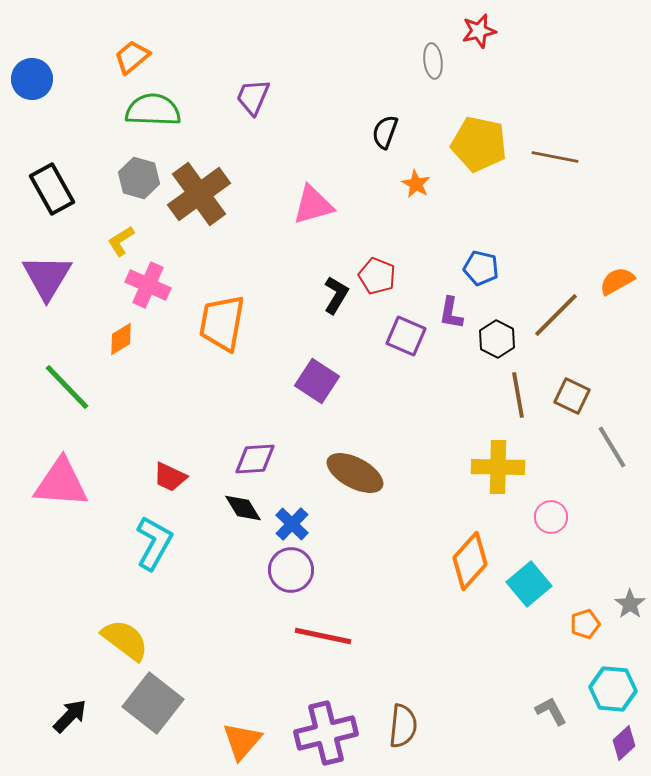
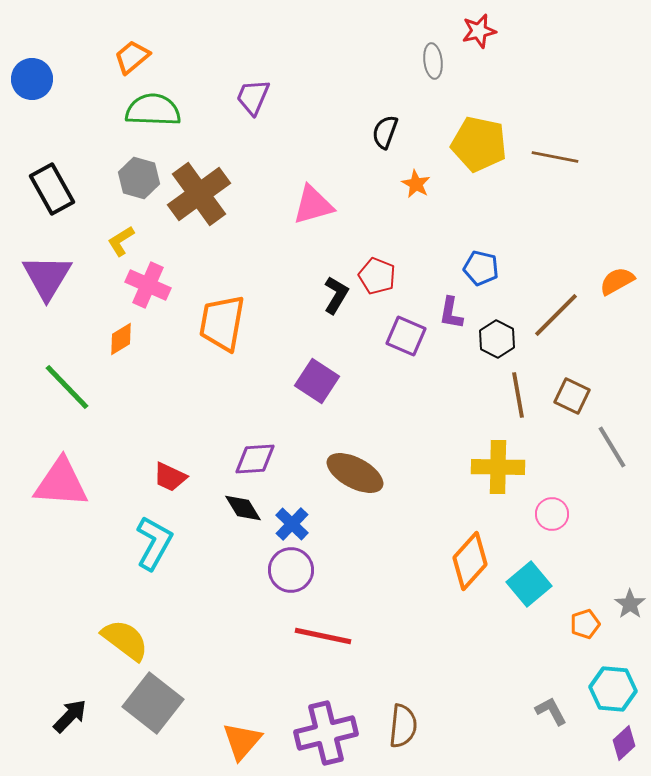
pink circle at (551, 517): moved 1 px right, 3 px up
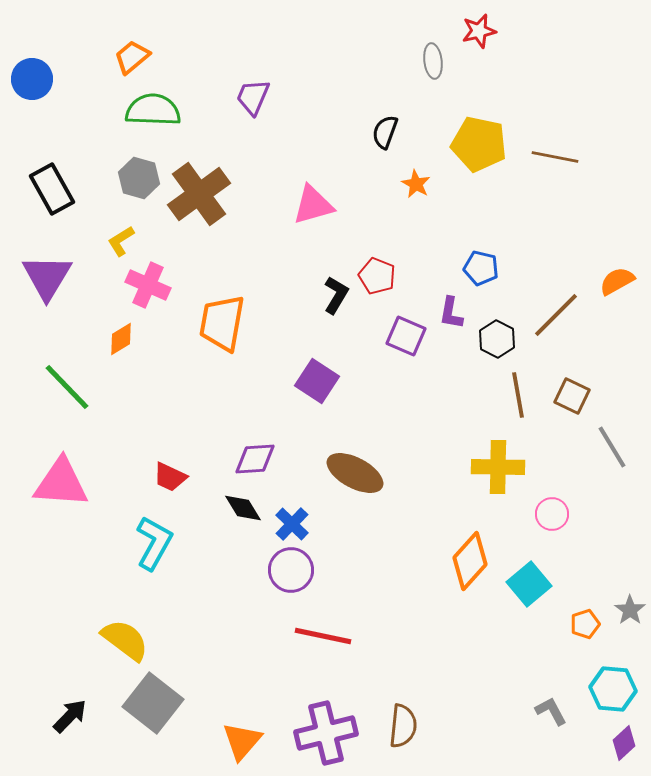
gray star at (630, 604): moved 6 px down
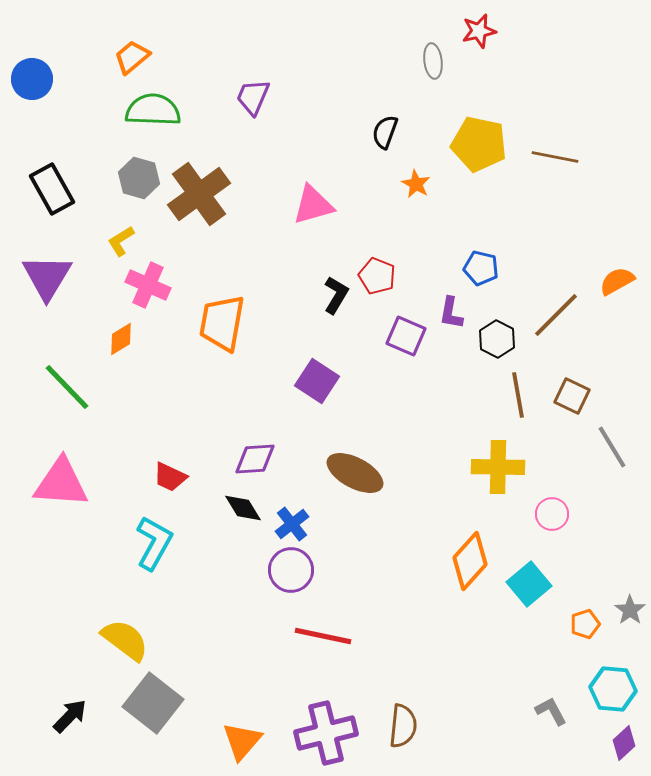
blue cross at (292, 524): rotated 8 degrees clockwise
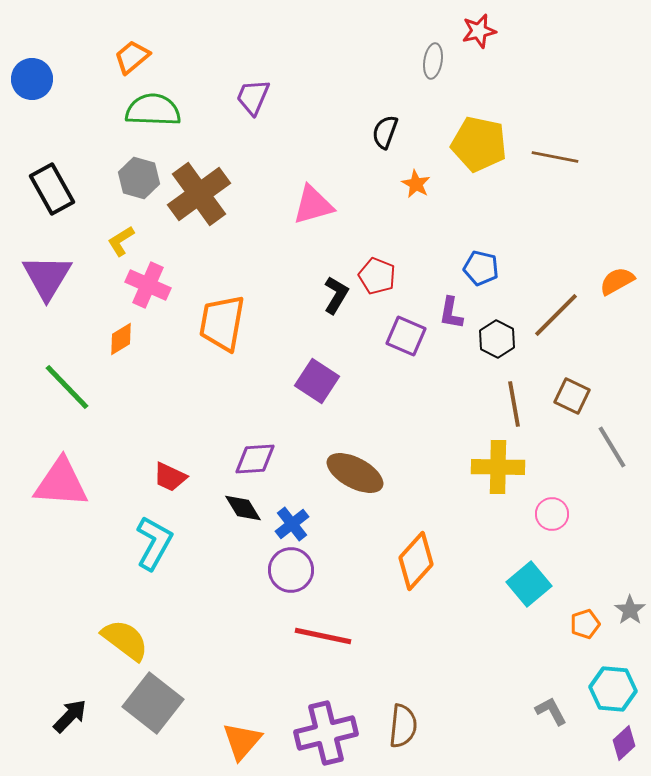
gray ellipse at (433, 61): rotated 16 degrees clockwise
brown line at (518, 395): moved 4 px left, 9 px down
orange diamond at (470, 561): moved 54 px left
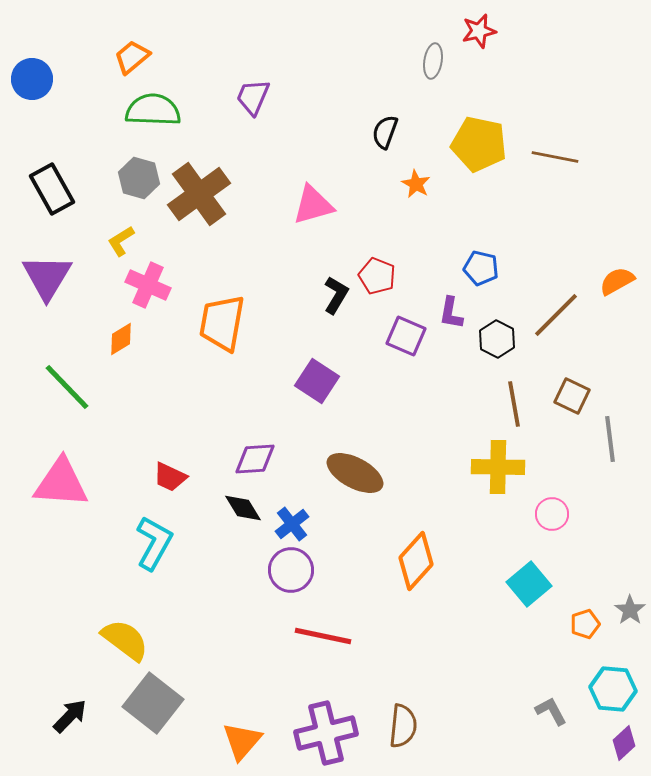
gray line at (612, 447): moved 2 px left, 8 px up; rotated 24 degrees clockwise
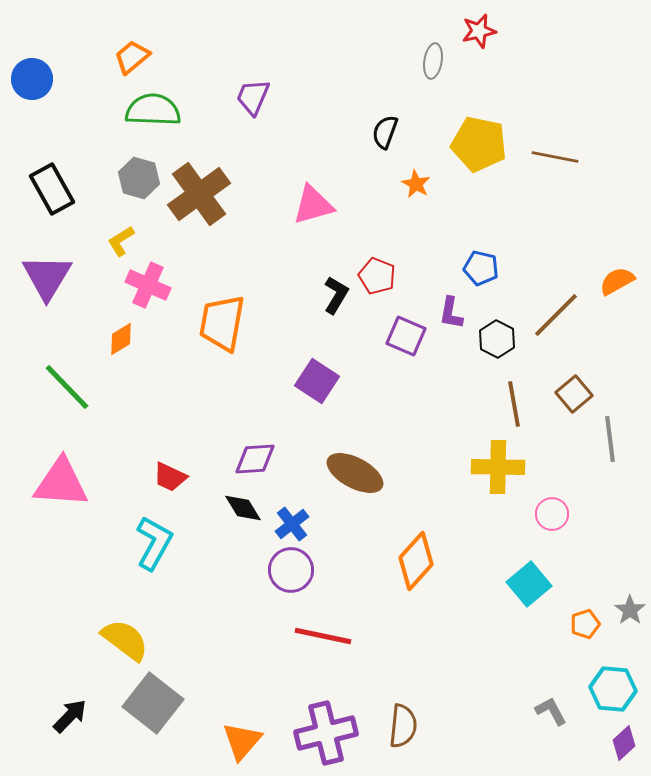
brown square at (572, 396): moved 2 px right, 2 px up; rotated 24 degrees clockwise
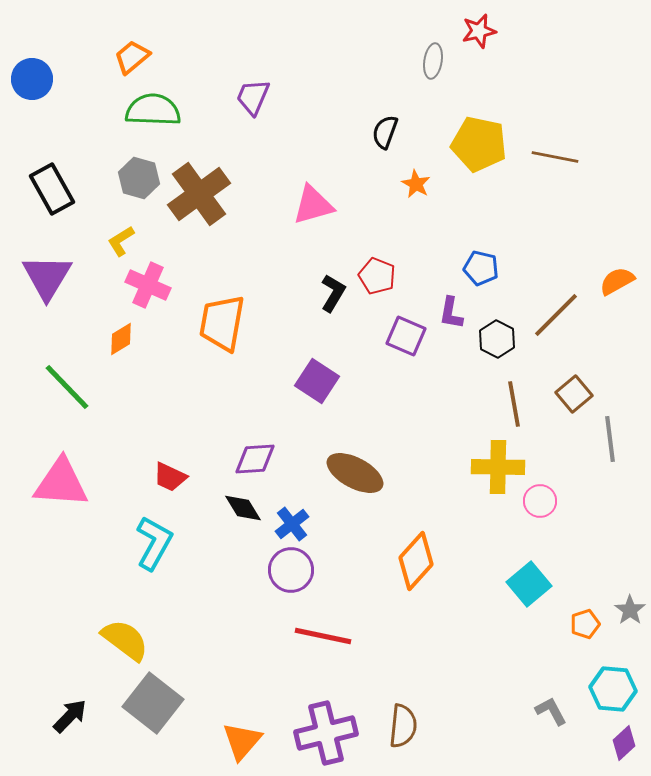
black L-shape at (336, 295): moved 3 px left, 2 px up
pink circle at (552, 514): moved 12 px left, 13 px up
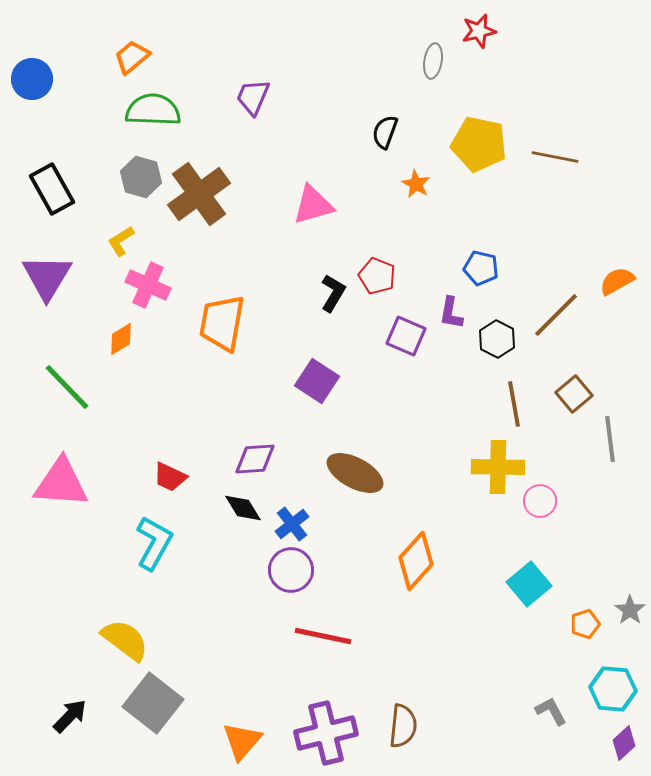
gray hexagon at (139, 178): moved 2 px right, 1 px up
